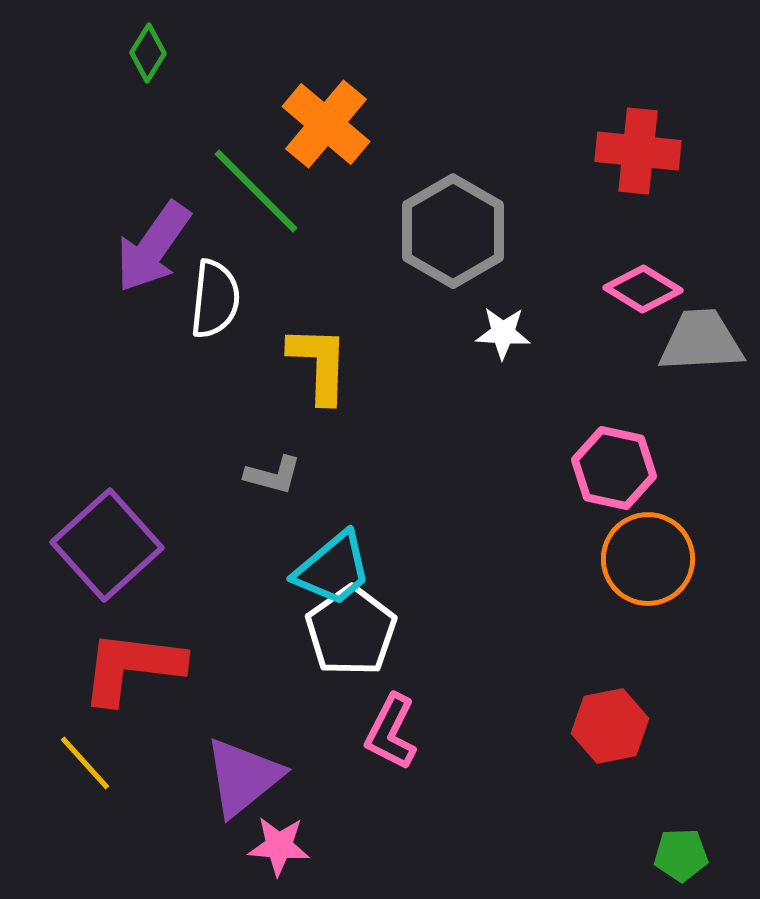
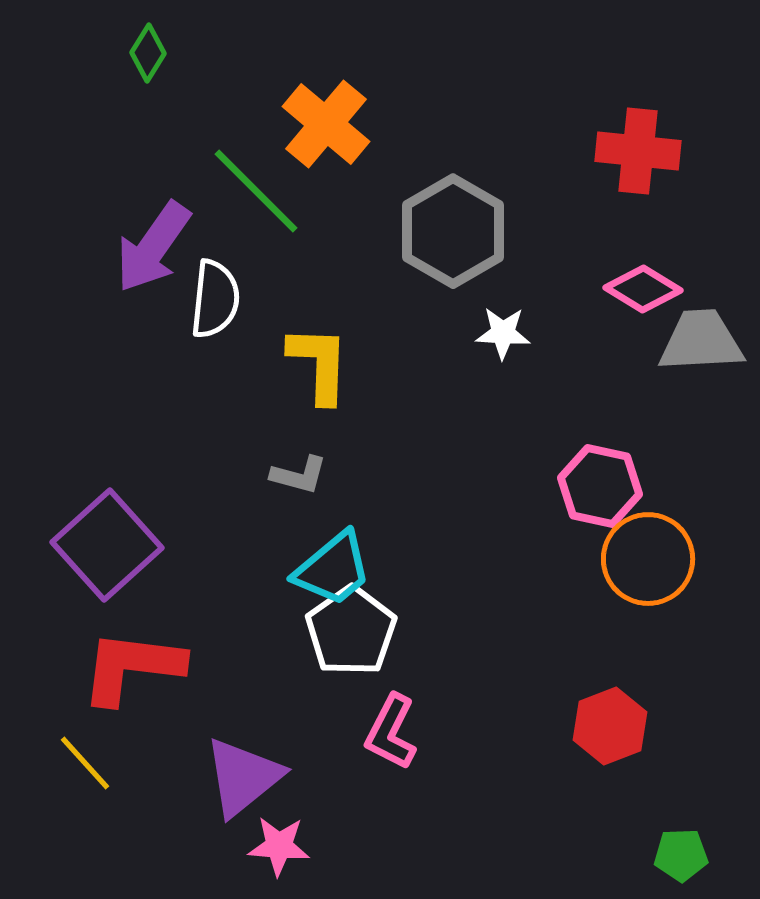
pink hexagon: moved 14 px left, 18 px down
gray L-shape: moved 26 px right
red hexagon: rotated 10 degrees counterclockwise
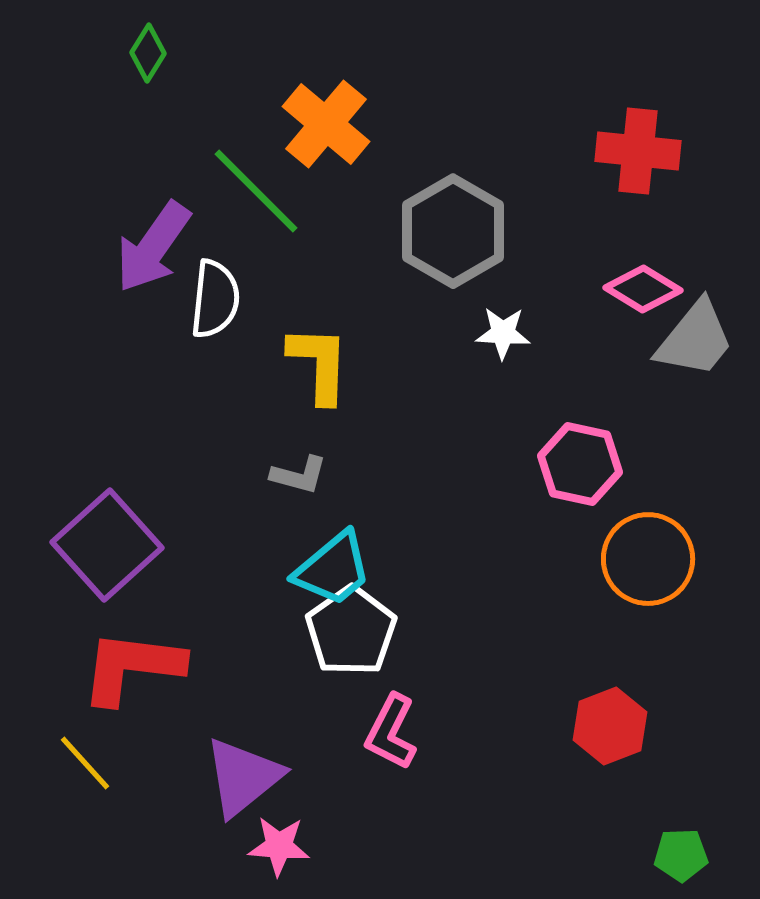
gray trapezoid: moved 6 px left, 2 px up; rotated 132 degrees clockwise
pink hexagon: moved 20 px left, 22 px up
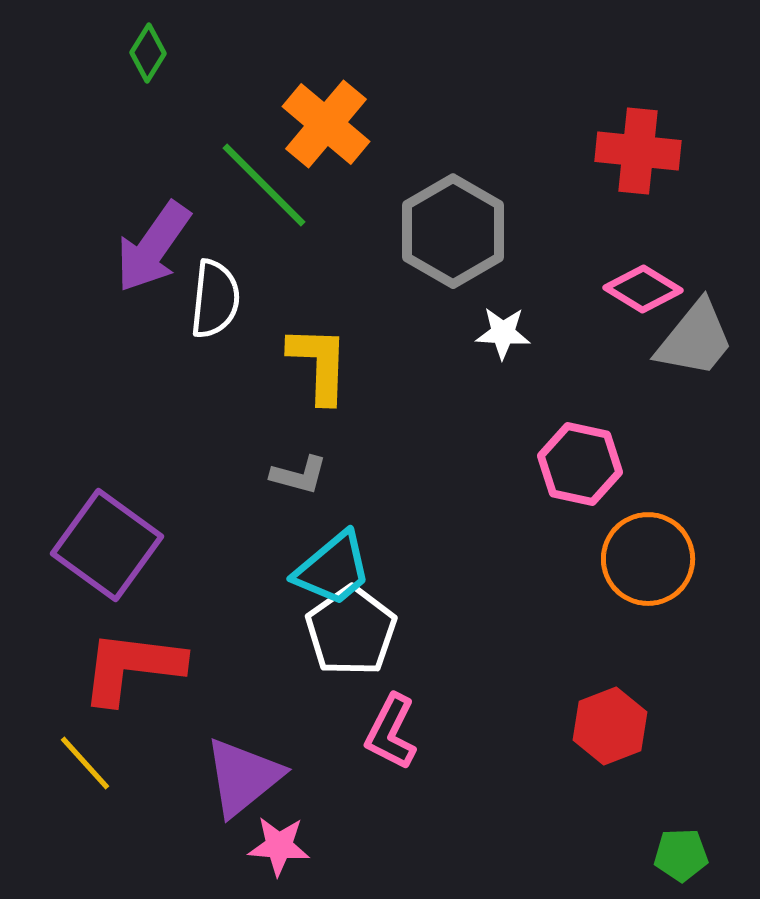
green line: moved 8 px right, 6 px up
purple square: rotated 12 degrees counterclockwise
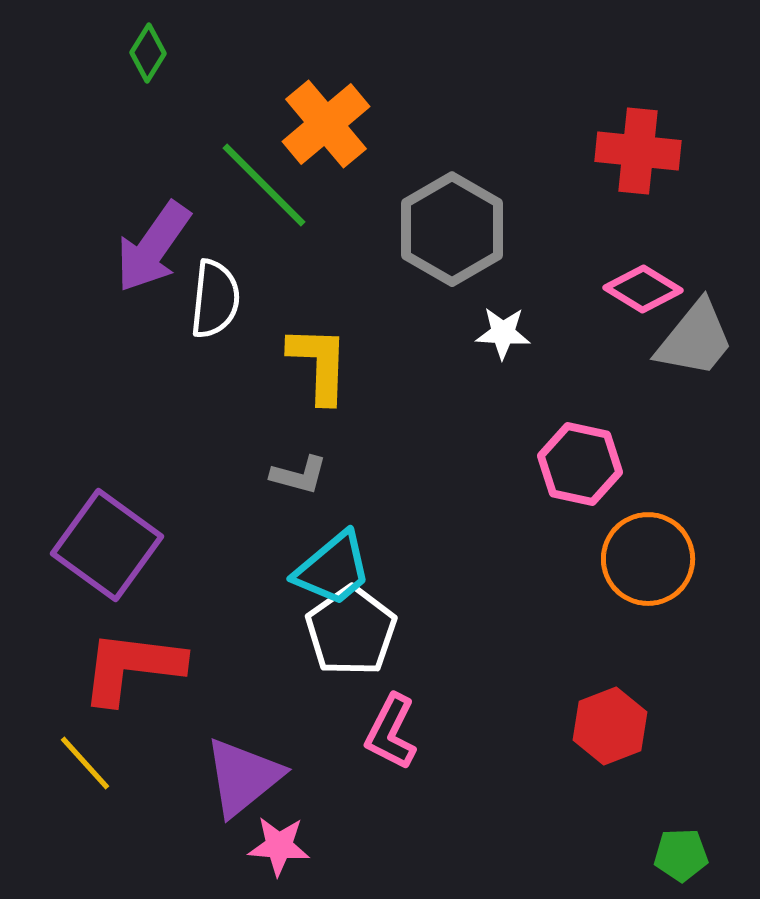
orange cross: rotated 10 degrees clockwise
gray hexagon: moved 1 px left, 2 px up
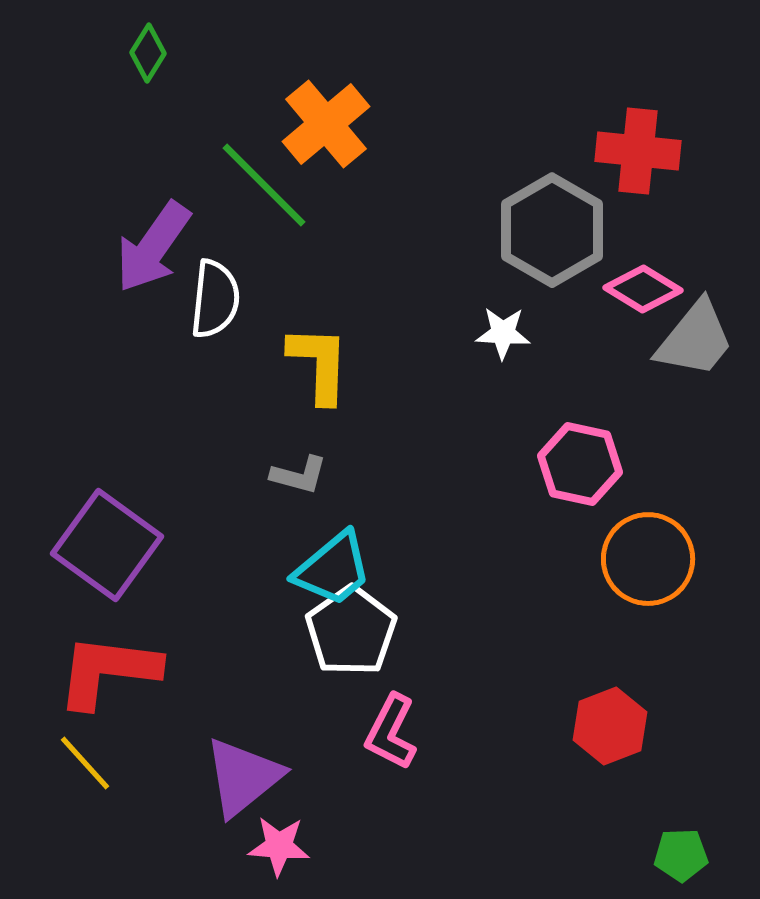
gray hexagon: moved 100 px right, 1 px down
red L-shape: moved 24 px left, 4 px down
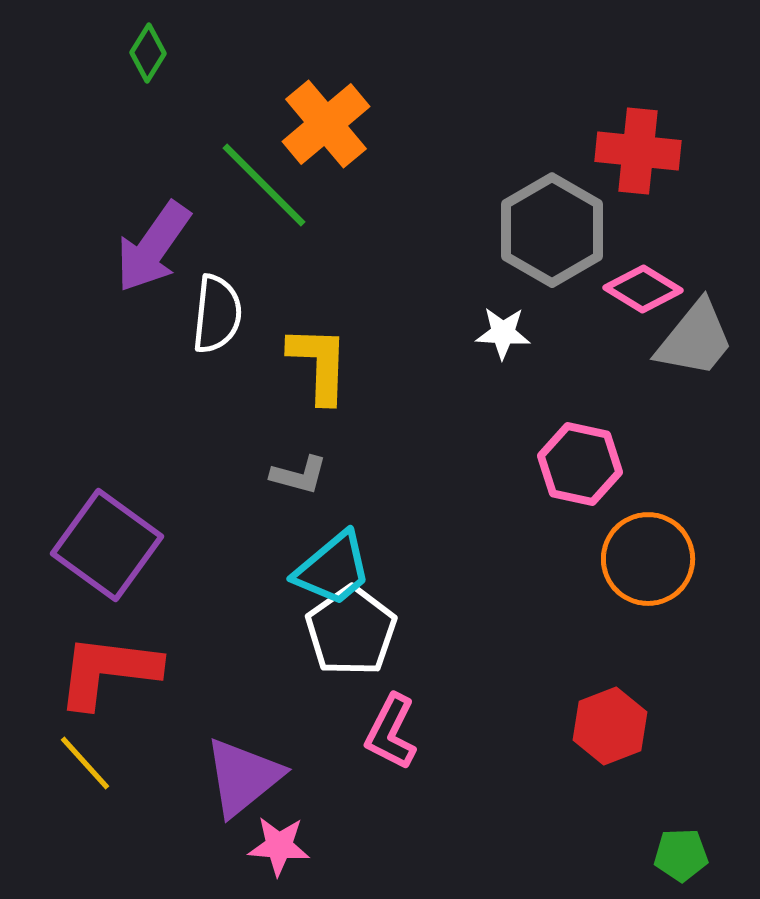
white semicircle: moved 2 px right, 15 px down
